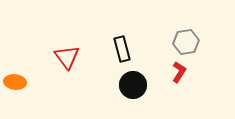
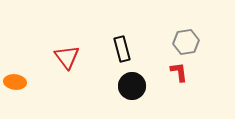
red L-shape: rotated 40 degrees counterclockwise
black circle: moved 1 px left, 1 px down
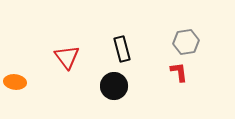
black circle: moved 18 px left
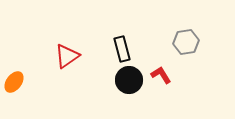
red triangle: moved 1 px up; rotated 32 degrees clockwise
red L-shape: moved 18 px left, 3 px down; rotated 25 degrees counterclockwise
orange ellipse: moved 1 px left; rotated 60 degrees counterclockwise
black circle: moved 15 px right, 6 px up
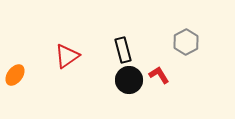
gray hexagon: rotated 20 degrees counterclockwise
black rectangle: moved 1 px right, 1 px down
red L-shape: moved 2 px left
orange ellipse: moved 1 px right, 7 px up
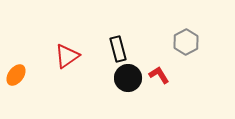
black rectangle: moved 5 px left, 1 px up
orange ellipse: moved 1 px right
black circle: moved 1 px left, 2 px up
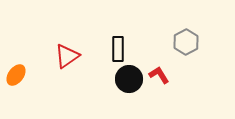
black rectangle: rotated 15 degrees clockwise
black circle: moved 1 px right, 1 px down
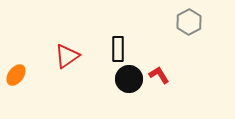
gray hexagon: moved 3 px right, 20 px up
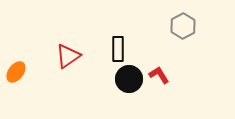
gray hexagon: moved 6 px left, 4 px down
red triangle: moved 1 px right
orange ellipse: moved 3 px up
